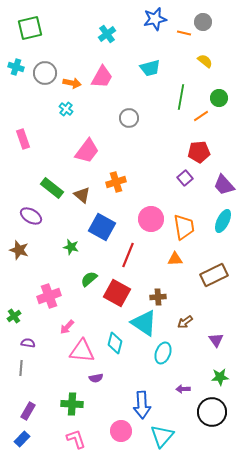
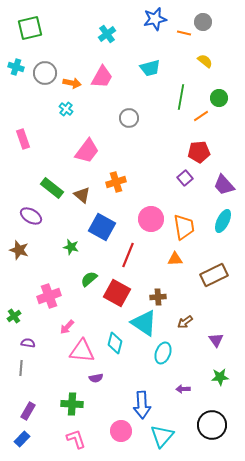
black circle at (212, 412): moved 13 px down
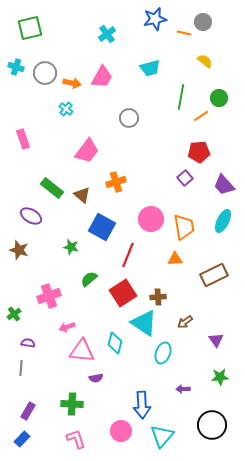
red square at (117, 293): moved 6 px right; rotated 28 degrees clockwise
green cross at (14, 316): moved 2 px up
pink arrow at (67, 327): rotated 28 degrees clockwise
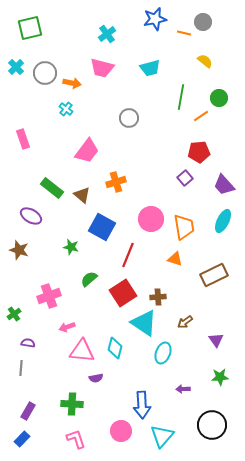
cyan cross at (16, 67): rotated 28 degrees clockwise
pink trapezoid at (102, 77): moved 9 px up; rotated 75 degrees clockwise
orange triangle at (175, 259): rotated 21 degrees clockwise
cyan diamond at (115, 343): moved 5 px down
